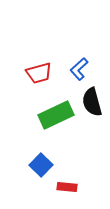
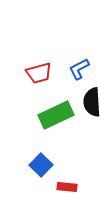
blue L-shape: rotated 15 degrees clockwise
black semicircle: rotated 12 degrees clockwise
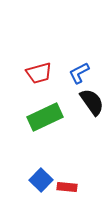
blue L-shape: moved 4 px down
black semicircle: rotated 148 degrees clockwise
green rectangle: moved 11 px left, 2 px down
blue square: moved 15 px down
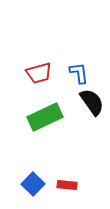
blue L-shape: rotated 110 degrees clockwise
blue square: moved 8 px left, 4 px down
red rectangle: moved 2 px up
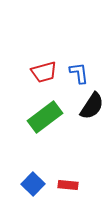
red trapezoid: moved 5 px right, 1 px up
black semicircle: moved 4 px down; rotated 68 degrees clockwise
green rectangle: rotated 12 degrees counterclockwise
red rectangle: moved 1 px right
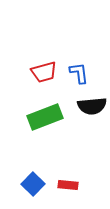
black semicircle: rotated 52 degrees clockwise
green rectangle: rotated 16 degrees clockwise
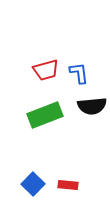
red trapezoid: moved 2 px right, 2 px up
green rectangle: moved 2 px up
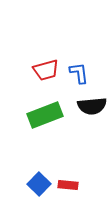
blue square: moved 6 px right
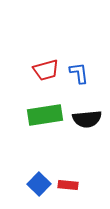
black semicircle: moved 5 px left, 13 px down
green rectangle: rotated 12 degrees clockwise
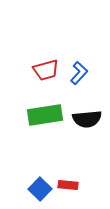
blue L-shape: rotated 50 degrees clockwise
blue square: moved 1 px right, 5 px down
